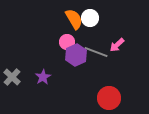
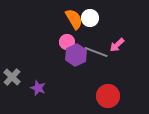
purple star: moved 5 px left, 11 px down; rotated 21 degrees counterclockwise
red circle: moved 1 px left, 2 px up
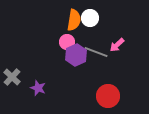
orange semicircle: moved 1 px down; rotated 40 degrees clockwise
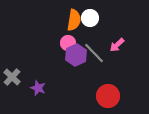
pink circle: moved 1 px right, 1 px down
gray line: moved 2 px left, 1 px down; rotated 25 degrees clockwise
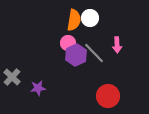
pink arrow: rotated 49 degrees counterclockwise
purple star: rotated 28 degrees counterclockwise
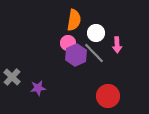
white circle: moved 6 px right, 15 px down
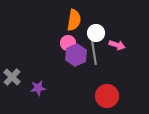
pink arrow: rotated 70 degrees counterclockwise
gray line: rotated 35 degrees clockwise
red circle: moved 1 px left
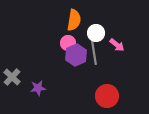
pink arrow: rotated 21 degrees clockwise
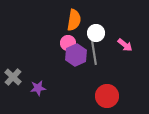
pink arrow: moved 8 px right
gray cross: moved 1 px right
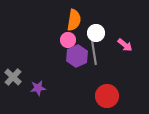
pink circle: moved 3 px up
purple hexagon: moved 1 px right, 1 px down
